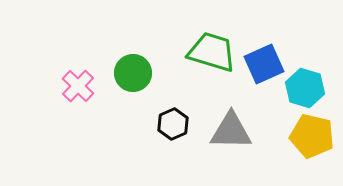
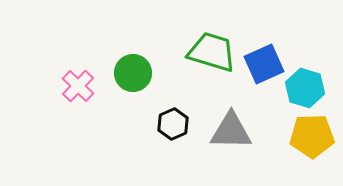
yellow pentagon: rotated 15 degrees counterclockwise
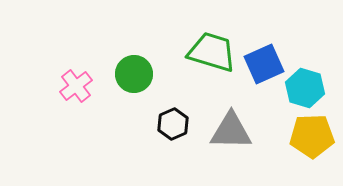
green circle: moved 1 px right, 1 px down
pink cross: moved 2 px left; rotated 8 degrees clockwise
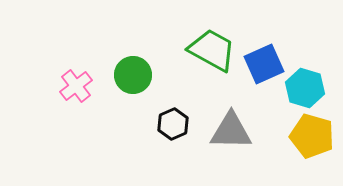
green trapezoid: moved 2 px up; rotated 12 degrees clockwise
green circle: moved 1 px left, 1 px down
yellow pentagon: rotated 18 degrees clockwise
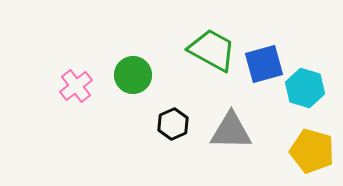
blue square: rotated 9 degrees clockwise
yellow pentagon: moved 15 px down
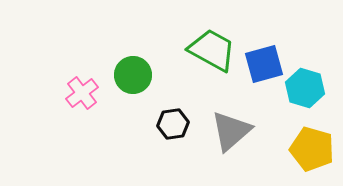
pink cross: moved 6 px right, 7 px down
black hexagon: rotated 16 degrees clockwise
gray triangle: rotated 42 degrees counterclockwise
yellow pentagon: moved 2 px up
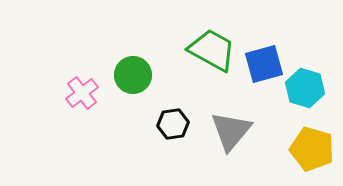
gray triangle: rotated 9 degrees counterclockwise
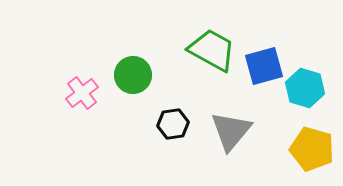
blue square: moved 2 px down
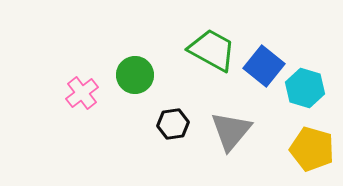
blue square: rotated 36 degrees counterclockwise
green circle: moved 2 px right
